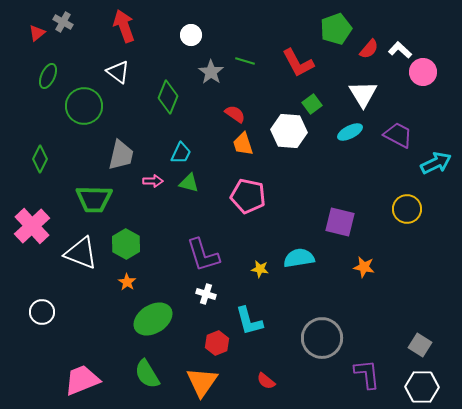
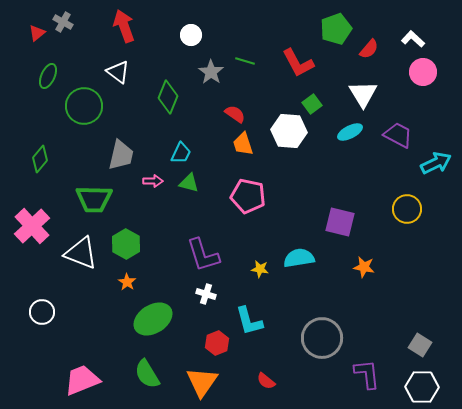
white L-shape at (400, 50): moved 13 px right, 11 px up
green diamond at (40, 159): rotated 12 degrees clockwise
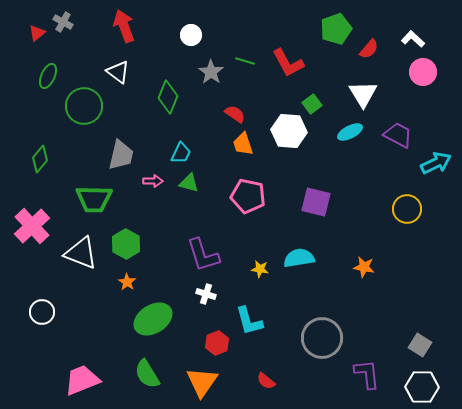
red L-shape at (298, 63): moved 10 px left
purple square at (340, 222): moved 24 px left, 20 px up
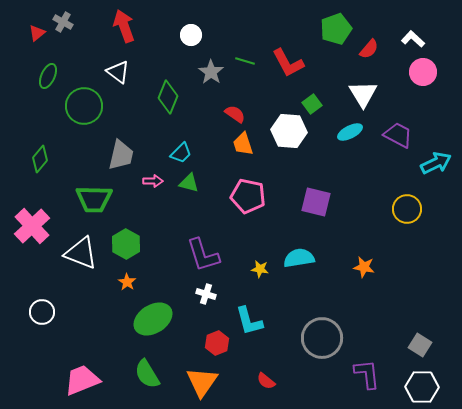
cyan trapezoid at (181, 153): rotated 20 degrees clockwise
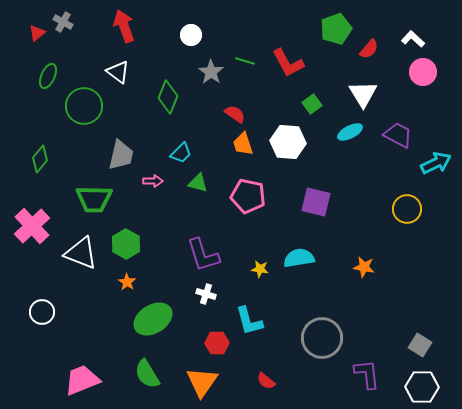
white hexagon at (289, 131): moved 1 px left, 11 px down
green triangle at (189, 183): moved 9 px right
red hexagon at (217, 343): rotated 20 degrees clockwise
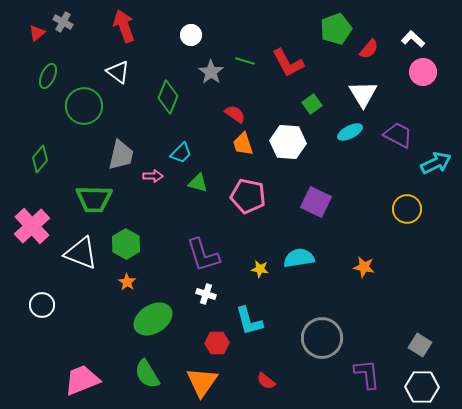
pink arrow at (153, 181): moved 5 px up
purple square at (316, 202): rotated 12 degrees clockwise
white circle at (42, 312): moved 7 px up
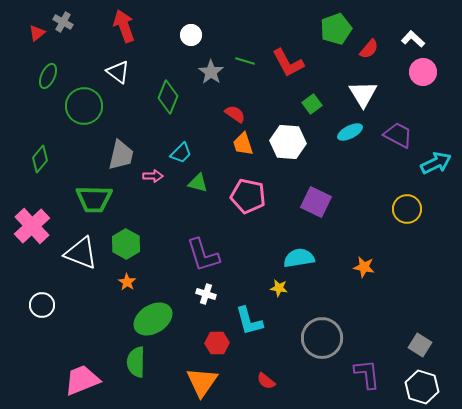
yellow star at (260, 269): moved 19 px right, 19 px down
green semicircle at (147, 374): moved 11 px left, 12 px up; rotated 32 degrees clockwise
white hexagon at (422, 387): rotated 16 degrees clockwise
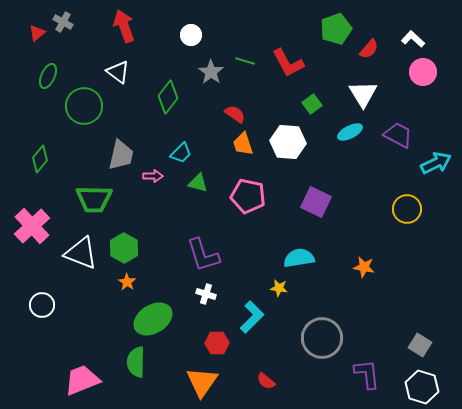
green diamond at (168, 97): rotated 16 degrees clockwise
green hexagon at (126, 244): moved 2 px left, 4 px down
cyan L-shape at (249, 321): moved 3 px right, 4 px up; rotated 120 degrees counterclockwise
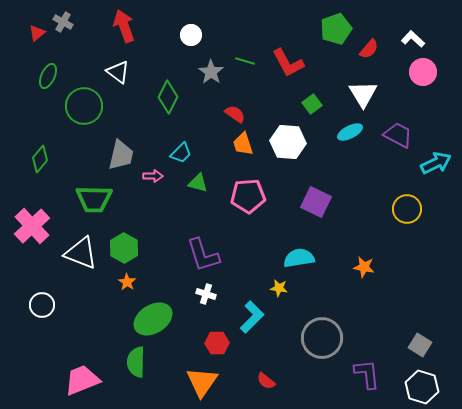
green diamond at (168, 97): rotated 12 degrees counterclockwise
pink pentagon at (248, 196): rotated 16 degrees counterclockwise
